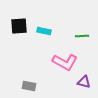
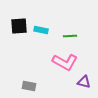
cyan rectangle: moved 3 px left, 1 px up
green line: moved 12 px left
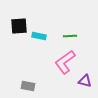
cyan rectangle: moved 2 px left, 6 px down
pink L-shape: rotated 115 degrees clockwise
purple triangle: moved 1 px right, 1 px up
gray rectangle: moved 1 px left
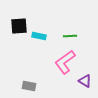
purple triangle: rotated 16 degrees clockwise
gray rectangle: moved 1 px right
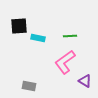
cyan rectangle: moved 1 px left, 2 px down
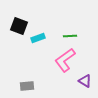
black square: rotated 24 degrees clockwise
cyan rectangle: rotated 32 degrees counterclockwise
pink L-shape: moved 2 px up
gray rectangle: moved 2 px left; rotated 16 degrees counterclockwise
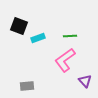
purple triangle: rotated 16 degrees clockwise
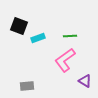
purple triangle: rotated 16 degrees counterclockwise
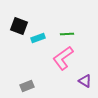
green line: moved 3 px left, 2 px up
pink L-shape: moved 2 px left, 2 px up
gray rectangle: rotated 16 degrees counterclockwise
